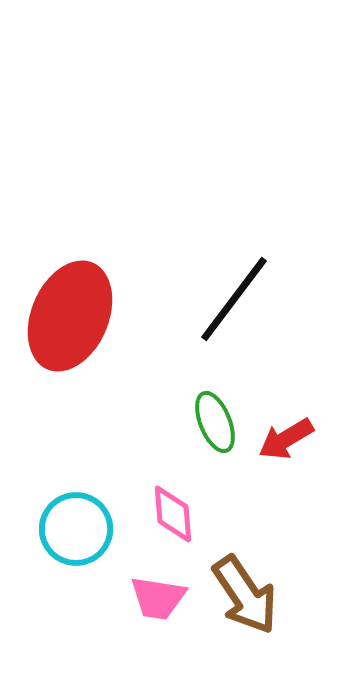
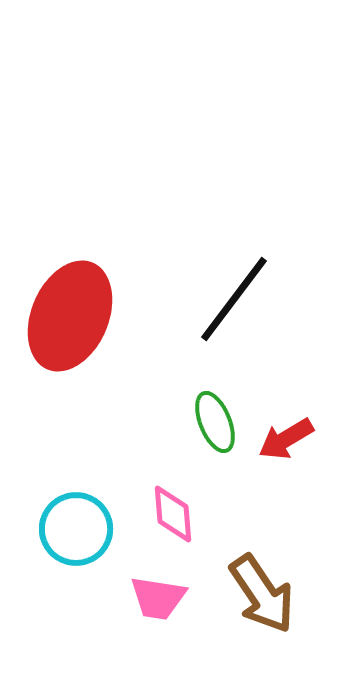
brown arrow: moved 17 px right, 1 px up
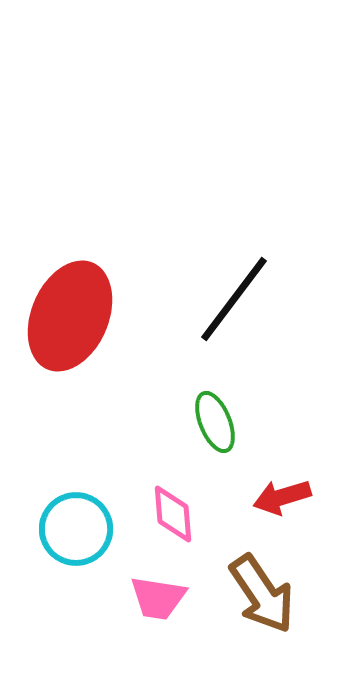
red arrow: moved 4 px left, 58 px down; rotated 14 degrees clockwise
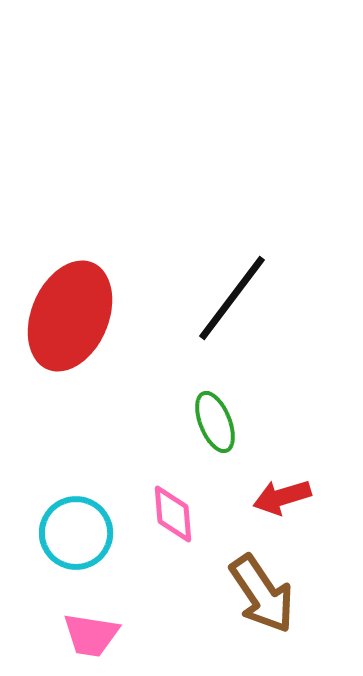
black line: moved 2 px left, 1 px up
cyan circle: moved 4 px down
pink trapezoid: moved 67 px left, 37 px down
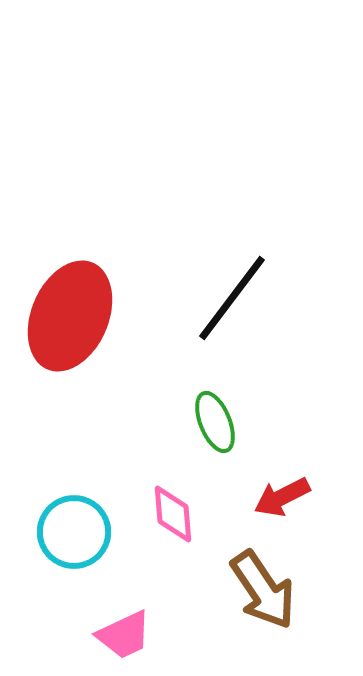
red arrow: rotated 10 degrees counterclockwise
cyan circle: moved 2 px left, 1 px up
brown arrow: moved 1 px right, 4 px up
pink trapezoid: moved 33 px right; rotated 34 degrees counterclockwise
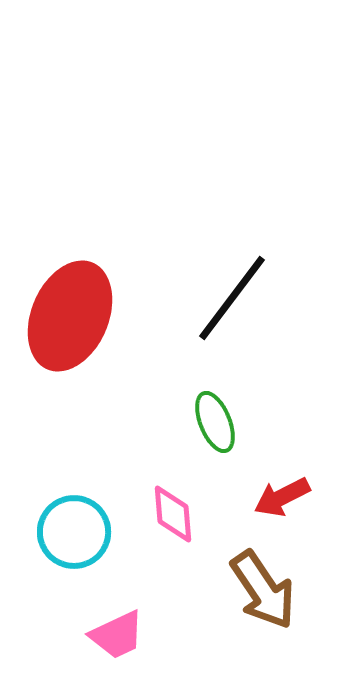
pink trapezoid: moved 7 px left
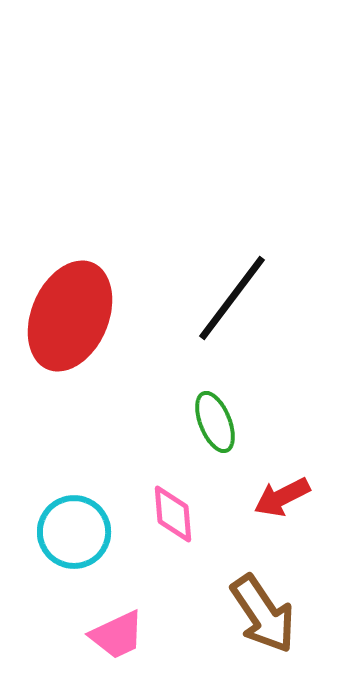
brown arrow: moved 24 px down
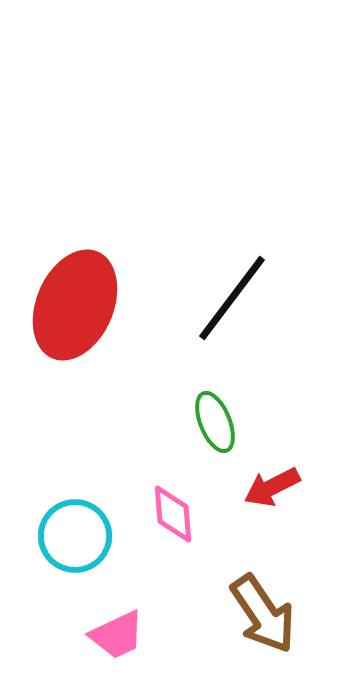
red ellipse: moved 5 px right, 11 px up
red arrow: moved 10 px left, 10 px up
cyan circle: moved 1 px right, 4 px down
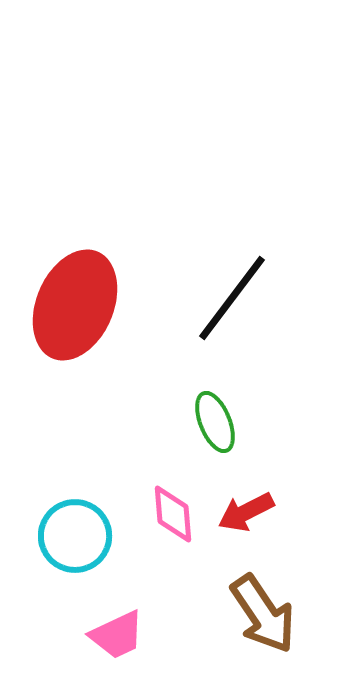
red arrow: moved 26 px left, 25 px down
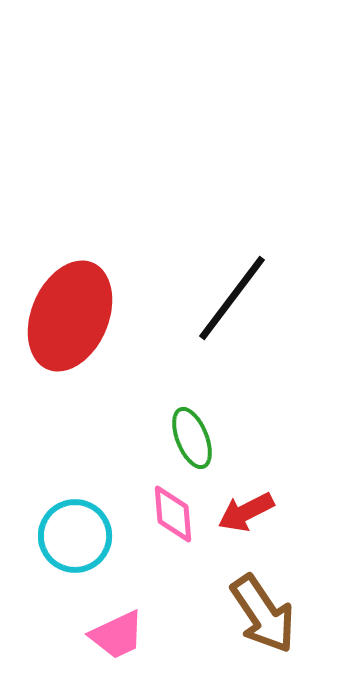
red ellipse: moved 5 px left, 11 px down
green ellipse: moved 23 px left, 16 px down
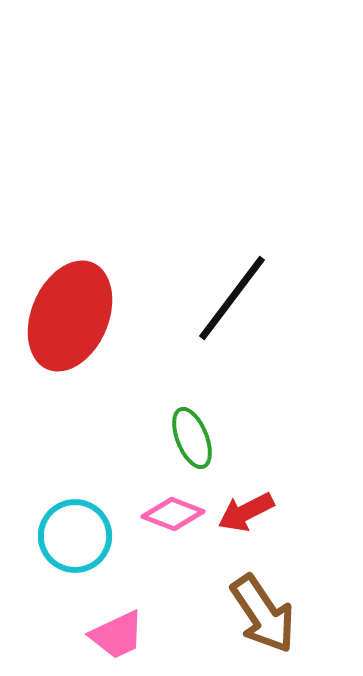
pink diamond: rotated 64 degrees counterclockwise
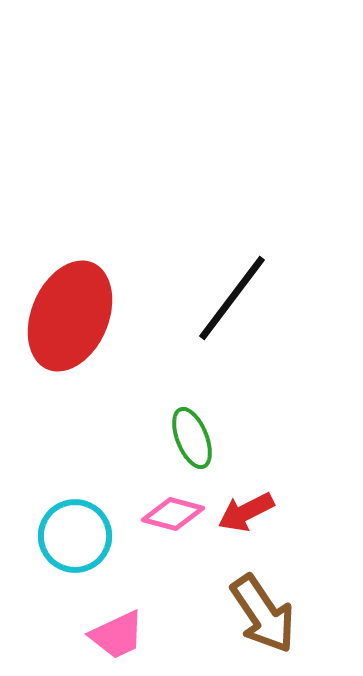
pink diamond: rotated 6 degrees counterclockwise
